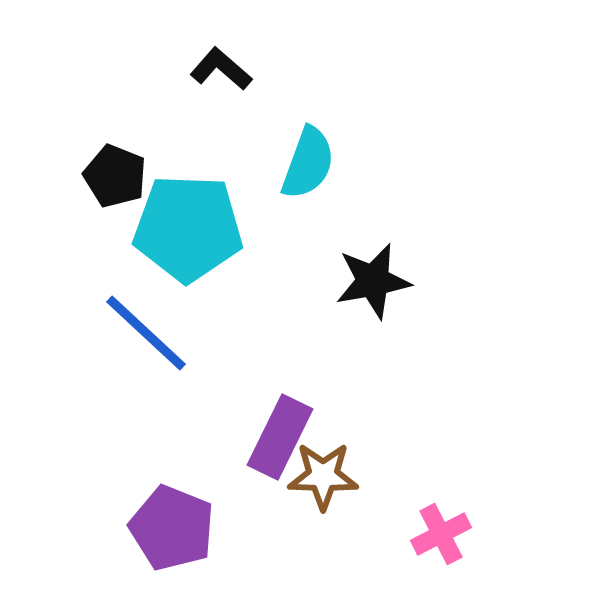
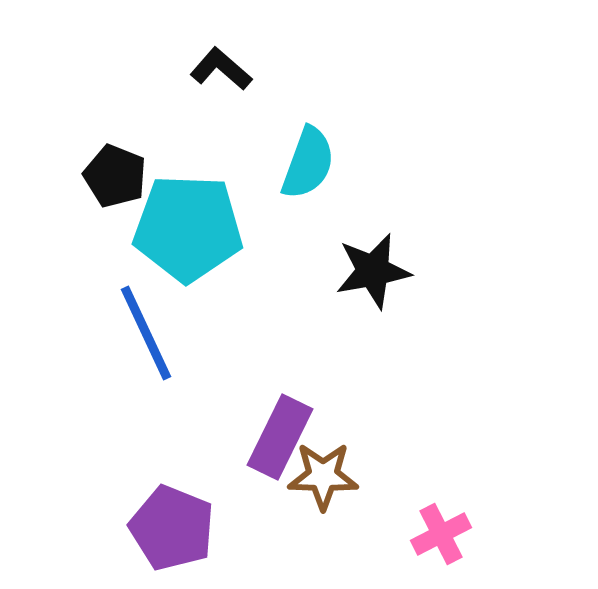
black star: moved 10 px up
blue line: rotated 22 degrees clockwise
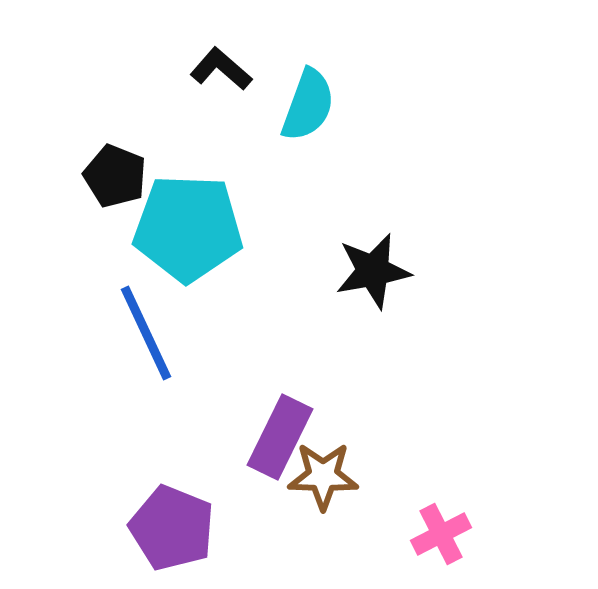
cyan semicircle: moved 58 px up
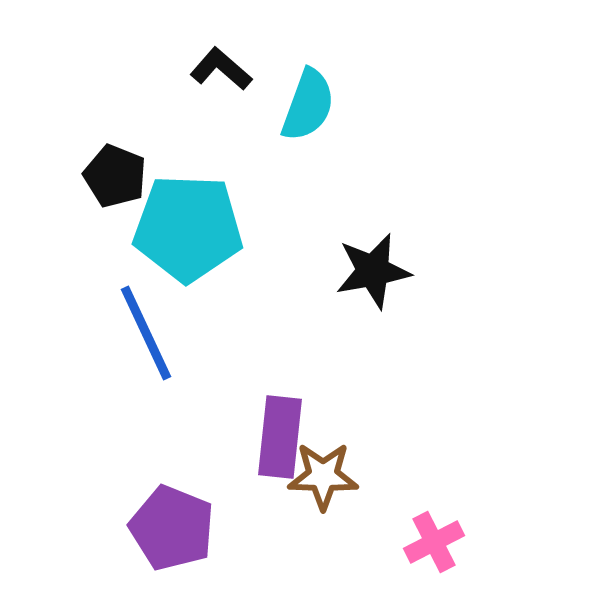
purple rectangle: rotated 20 degrees counterclockwise
pink cross: moved 7 px left, 8 px down
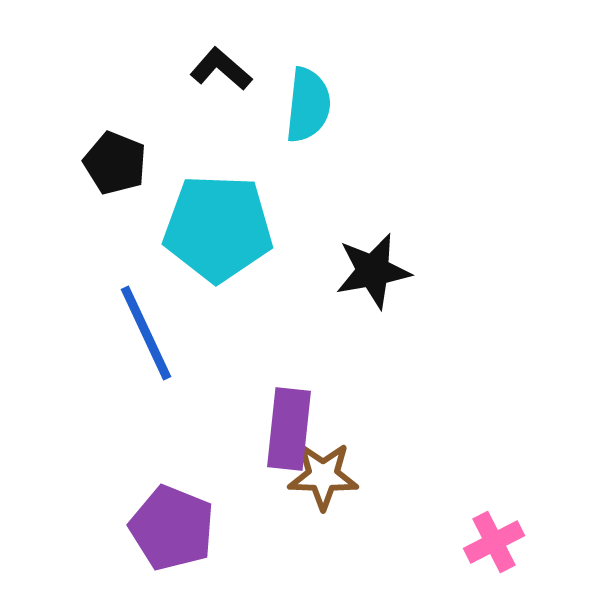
cyan semicircle: rotated 14 degrees counterclockwise
black pentagon: moved 13 px up
cyan pentagon: moved 30 px right
purple rectangle: moved 9 px right, 8 px up
pink cross: moved 60 px right
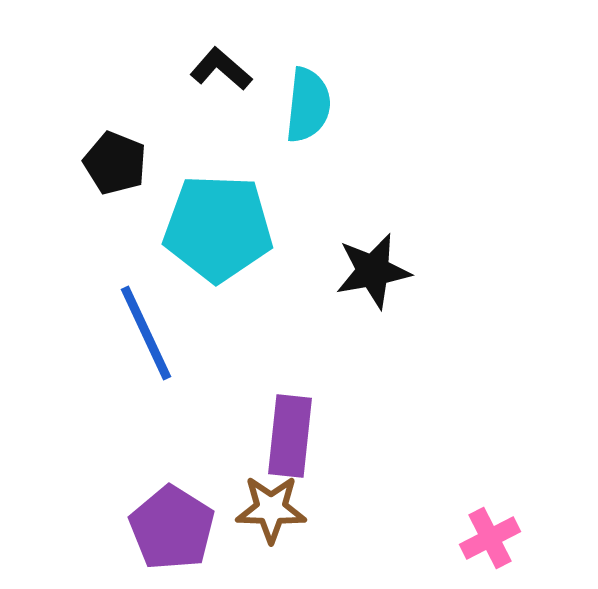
purple rectangle: moved 1 px right, 7 px down
brown star: moved 52 px left, 33 px down
purple pentagon: rotated 10 degrees clockwise
pink cross: moved 4 px left, 4 px up
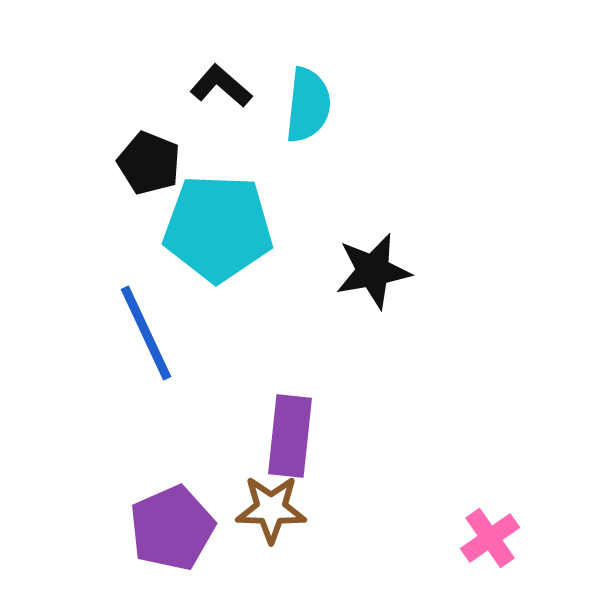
black L-shape: moved 17 px down
black pentagon: moved 34 px right
purple pentagon: rotated 16 degrees clockwise
pink cross: rotated 8 degrees counterclockwise
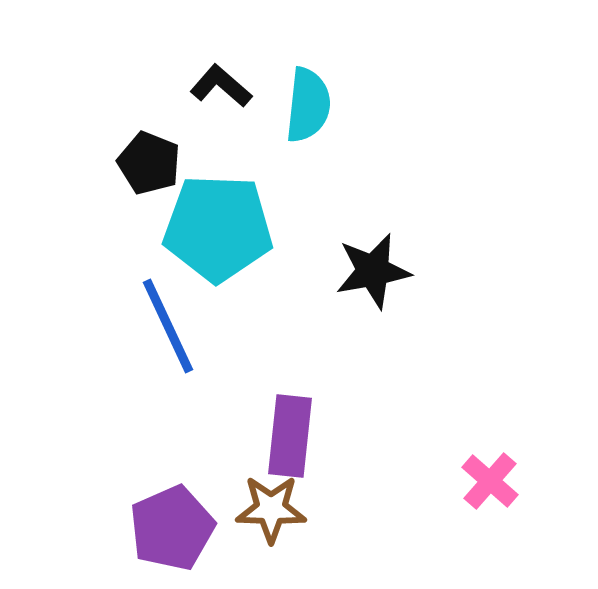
blue line: moved 22 px right, 7 px up
pink cross: moved 57 px up; rotated 14 degrees counterclockwise
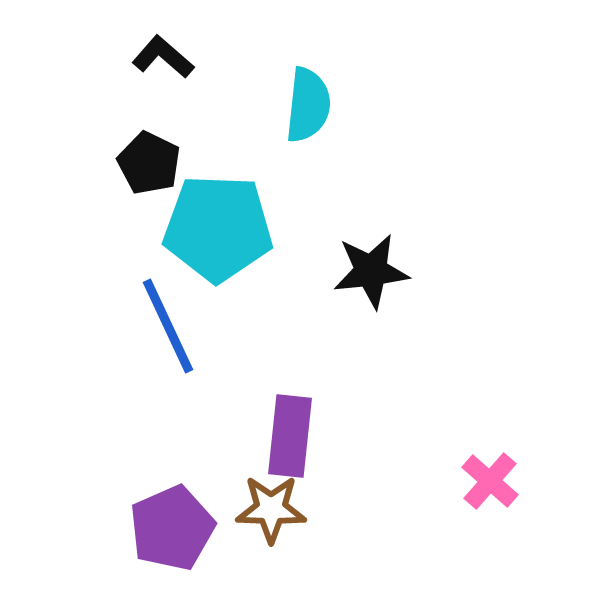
black L-shape: moved 58 px left, 29 px up
black pentagon: rotated 4 degrees clockwise
black star: moved 2 px left; rotated 4 degrees clockwise
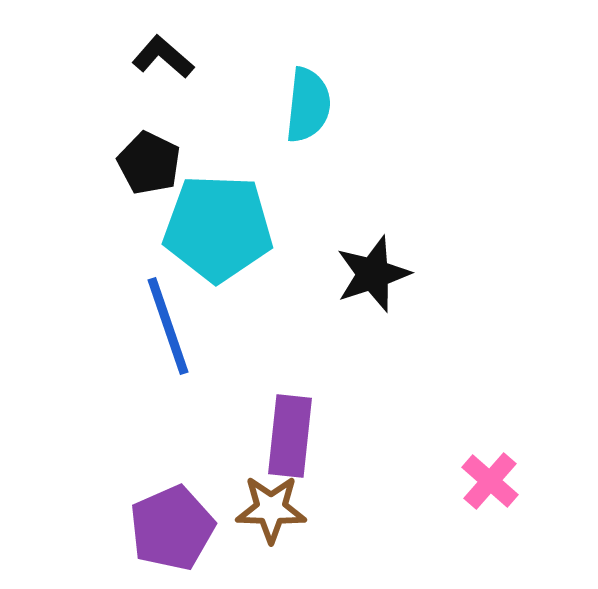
black star: moved 2 px right, 3 px down; rotated 12 degrees counterclockwise
blue line: rotated 6 degrees clockwise
